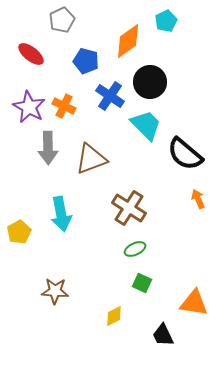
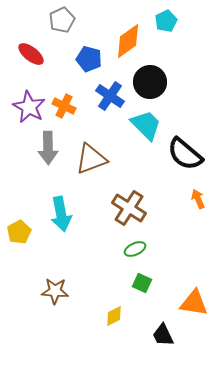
blue pentagon: moved 3 px right, 2 px up
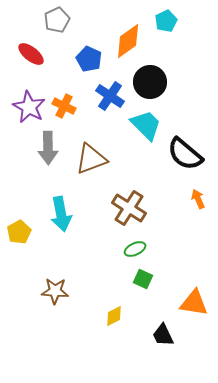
gray pentagon: moved 5 px left
blue pentagon: rotated 10 degrees clockwise
green square: moved 1 px right, 4 px up
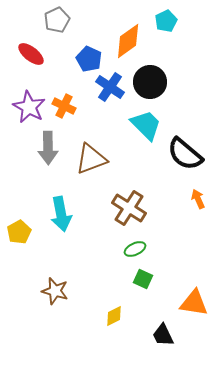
blue cross: moved 9 px up
brown star: rotated 12 degrees clockwise
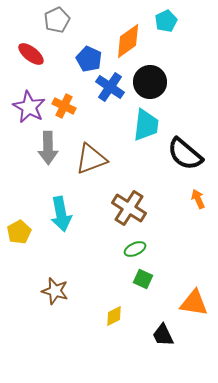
cyan trapezoid: rotated 52 degrees clockwise
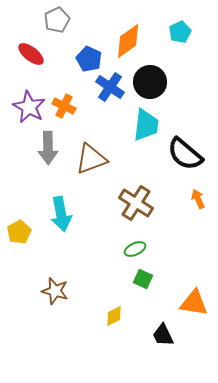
cyan pentagon: moved 14 px right, 11 px down
brown cross: moved 7 px right, 5 px up
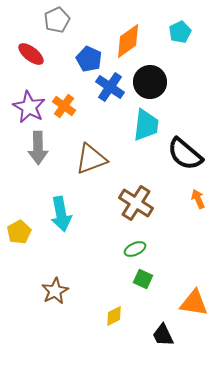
orange cross: rotated 10 degrees clockwise
gray arrow: moved 10 px left
brown star: rotated 28 degrees clockwise
